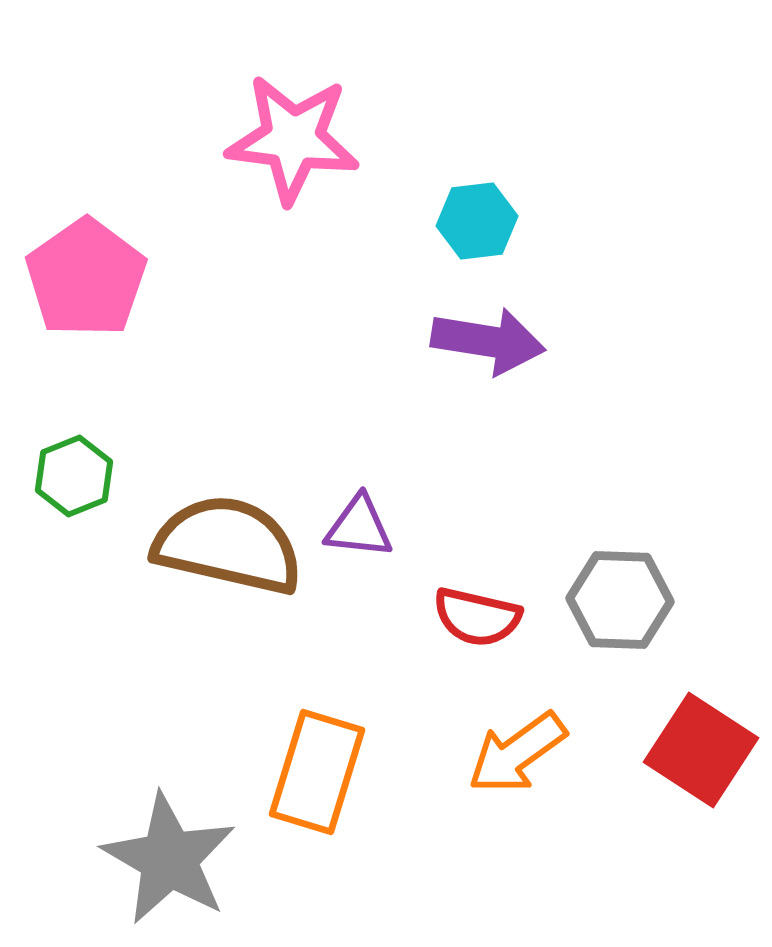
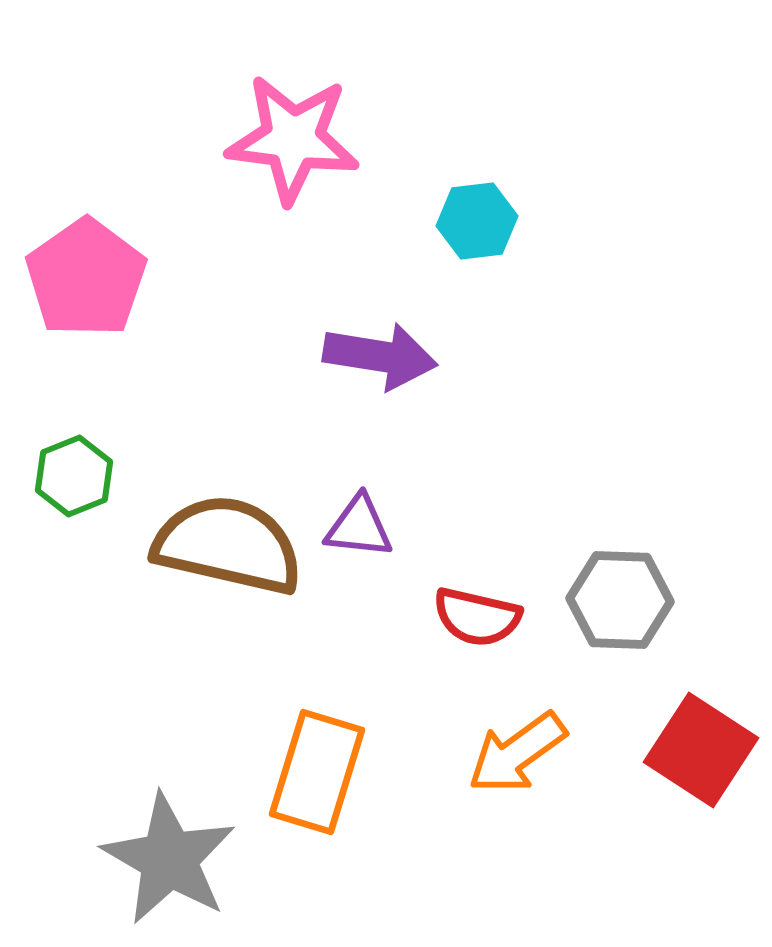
purple arrow: moved 108 px left, 15 px down
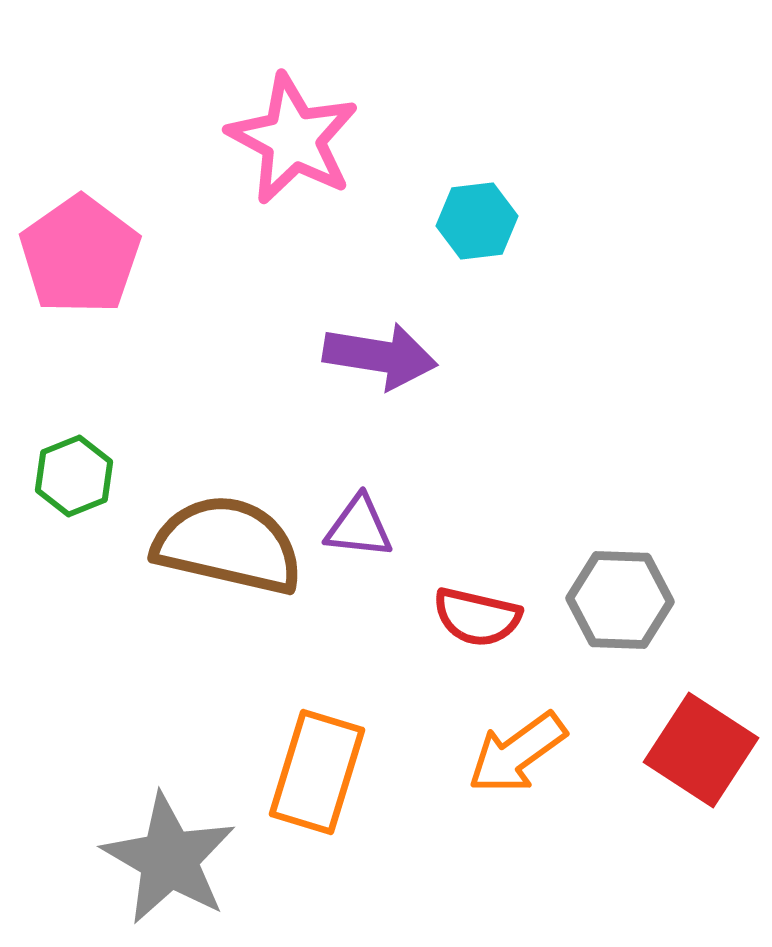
pink star: rotated 21 degrees clockwise
pink pentagon: moved 6 px left, 23 px up
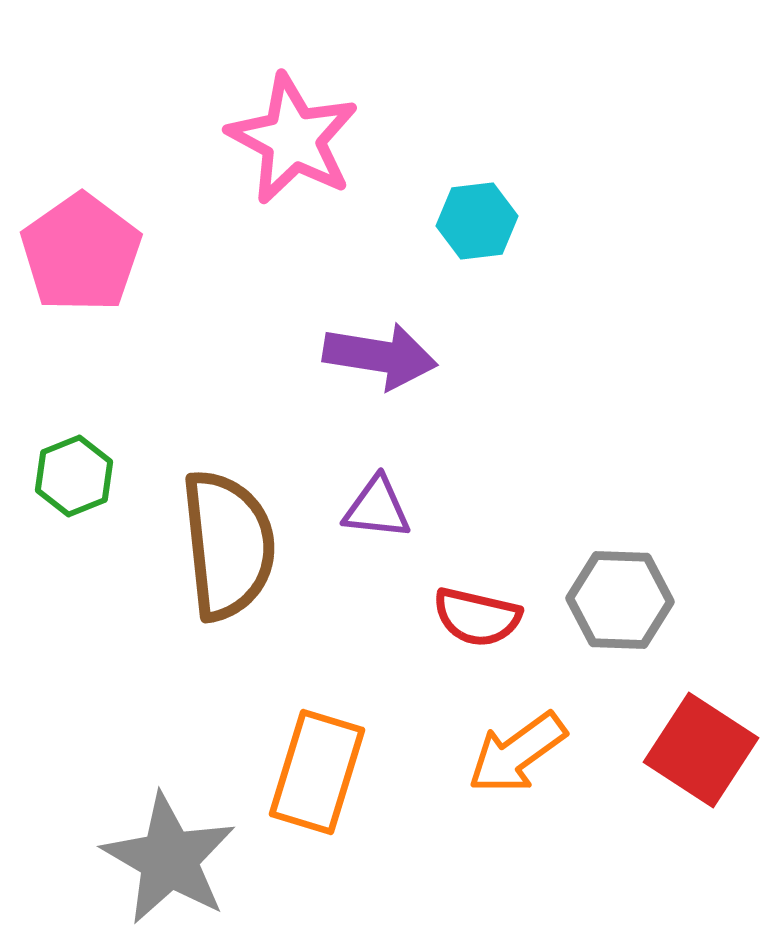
pink pentagon: moved 1 px right, 2 px up
purple triangle: moved 18 px right, 19 px up
brown semicircle: rotated 71 degrees clockwise
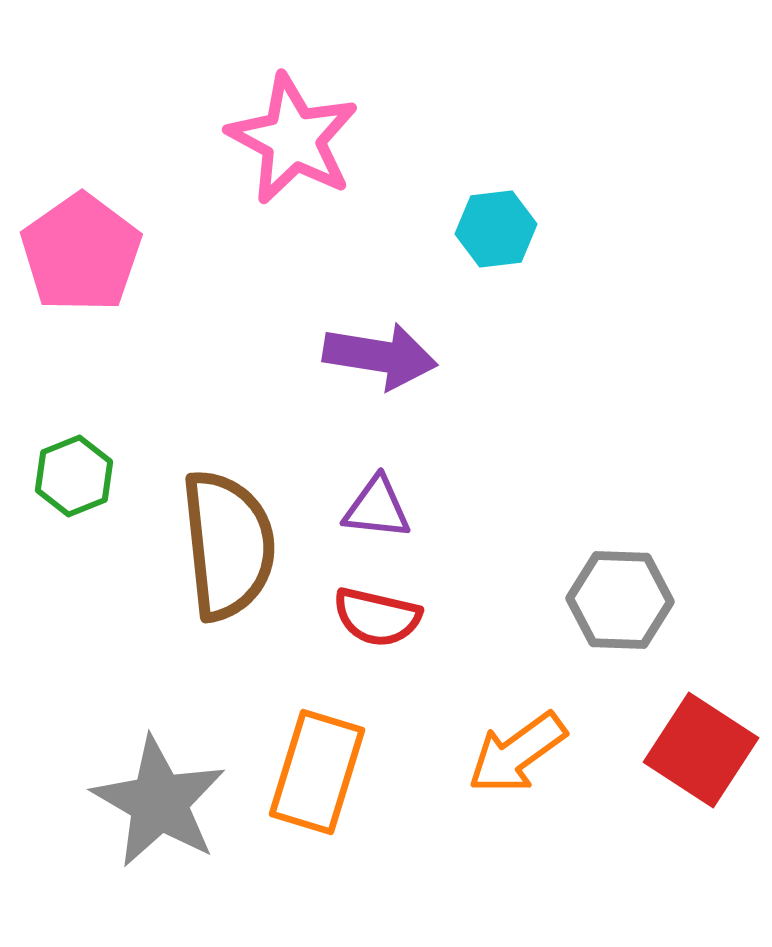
cyan hexagon: moved 19 px right, 8 px down
red semicircle: moved 100 px left
gray star: moved 10 px left, 57 px up
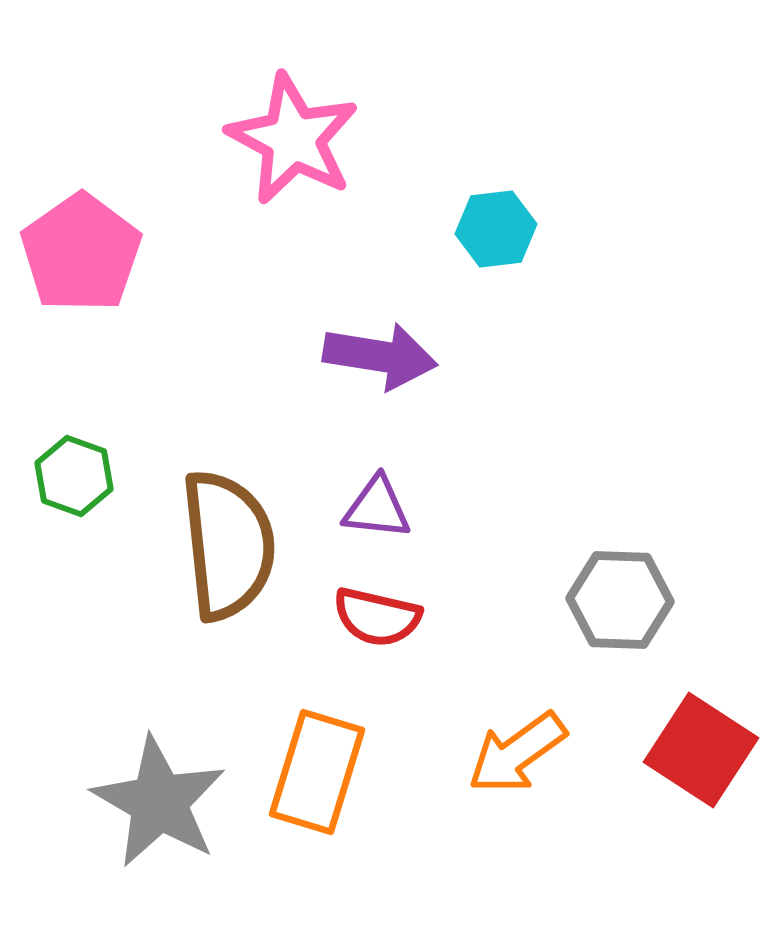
green hexagon: rotated 18 degrees counterclockwise
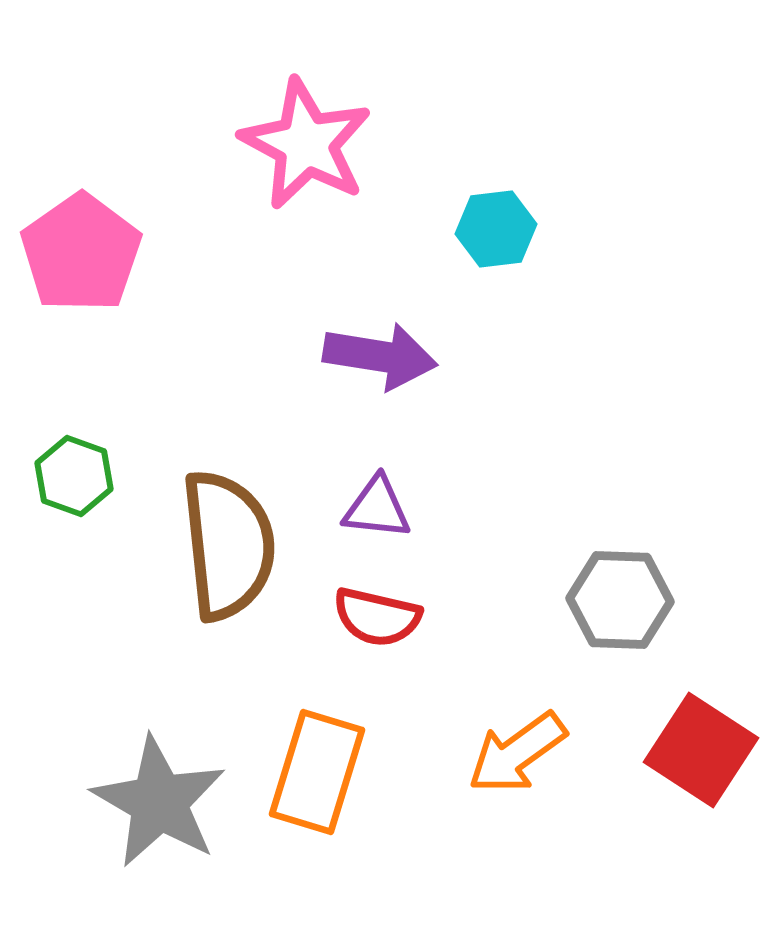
pink star: moved 13 px right, 5 px down
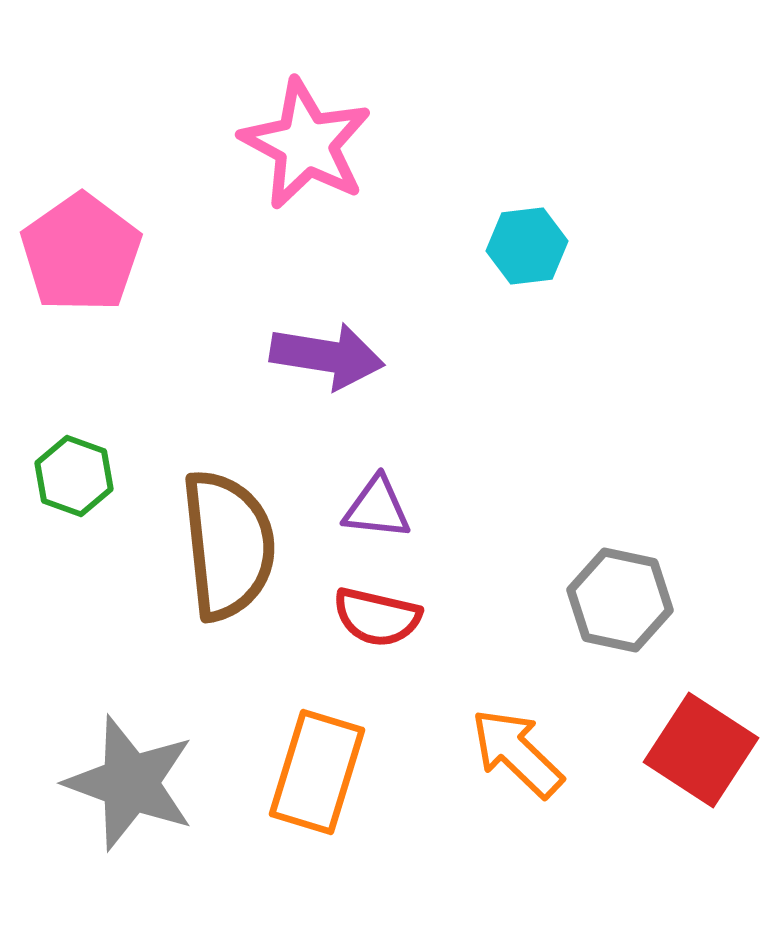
cyan hexagon: moved 31 px right, 17 px down
purple arrow: moved 53 px left
gray hexagon: rotated 10 degrees clockwise
orange arrow: rotated 80 degrees clockwise
gray star: moved 29 px left, 19 px up; rotated 10 degrees counterclockwise
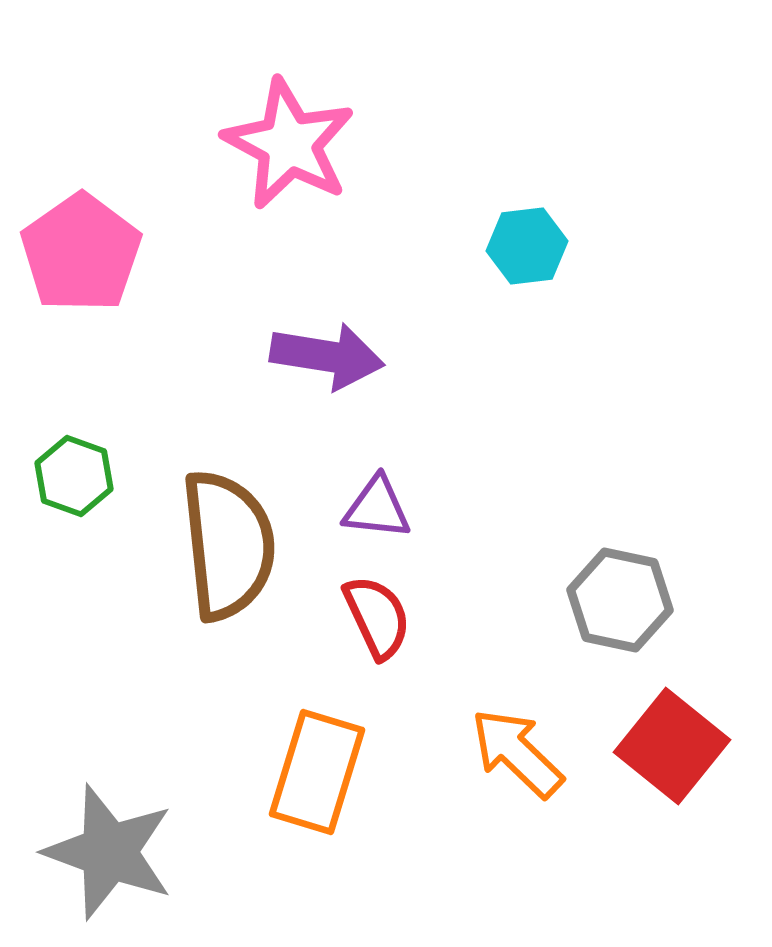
pink star: moved 17 px left
red semicircle: rotated 128 degrees counterclockwise
red square: moved 29 px left, 4 px up; rotated 6 degrees clockwise
gray star: moved 21 px left, 69 px down
